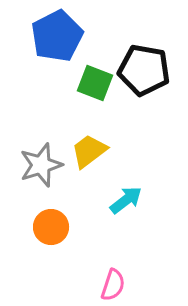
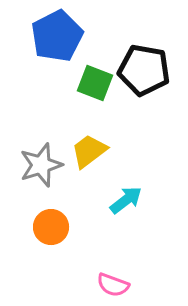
pink semicircle: rotated 92 degrees clockwise
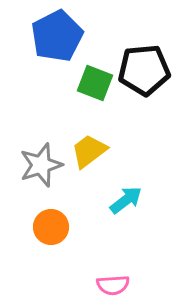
black pentagon: rotated 15 degrees counterclockwise
pink semicircle: rotated 24 degrees counterclockwise
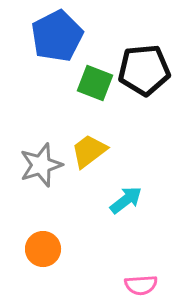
orange circle: moved 8 px left, 22 px down
pink semicircle: moved 28 px right
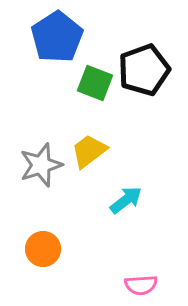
blue pentagon: moved 1 px down; rotated 6 degrees counterclockwise
black pentagon: rotated 15 degrees counterclockwise
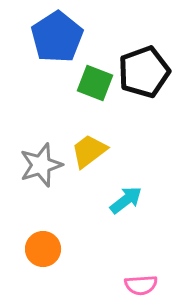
black pentagon: moved 2 px down
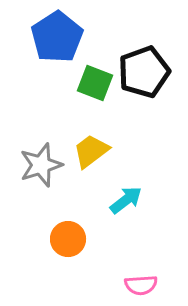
yellow trapezoid: moved 2 px right
orange circle: moved 25 px right, 10 px up
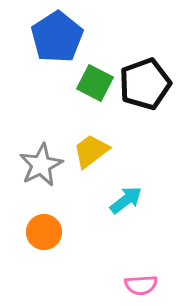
black pentagon: moved 1 px right, 12 px down
green square: rotated 6 degrees clockwise
gray star: rotated 9 degrees counterclockwise
orange circle: moved 24 px left, 7 px up
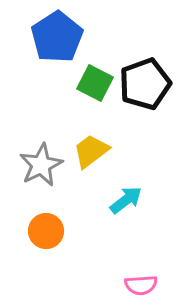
orange circle: moved 2 px right, 1 px up
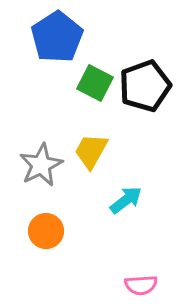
black pentagon: moved 2 px down
yellow trapezoid: rotated 24 degrees counterclockwise
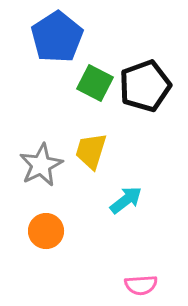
yellow trapezoid: rotated 12 degrees counterclockwise
